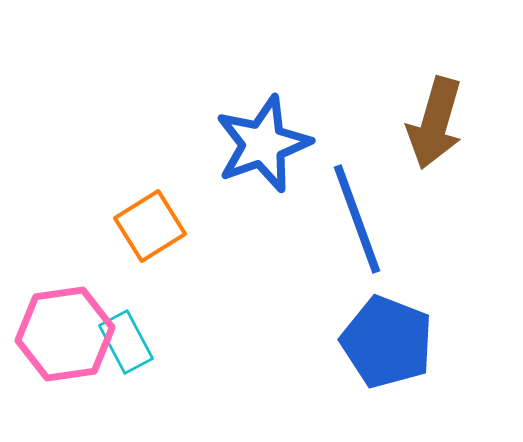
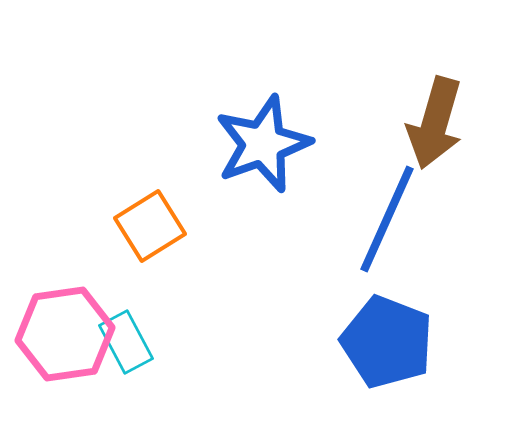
blue line: moved 30 px right; rotated 44 degrees clockwise
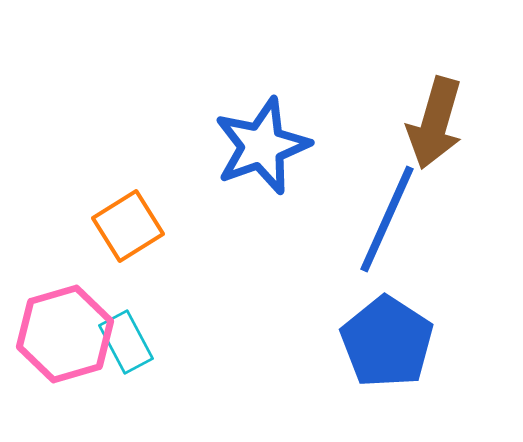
blue star: moved 1 px left, 2 px down
orange square: moved 22 px left
pink hexagon: rotated 8 degrees counterclockwise
blue pentagon: rotated 12 degrees clockwise
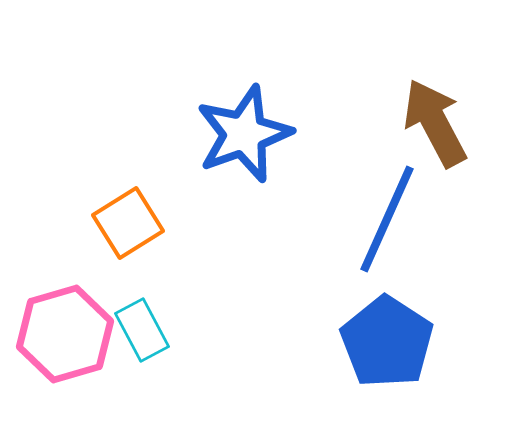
brown arrow: rotated 136 degrees clockwise
blue star: moved 18 px left, 12 px up
orange square: moved 3 px up
cyan rectangle: moved 16 px right, 12 px up
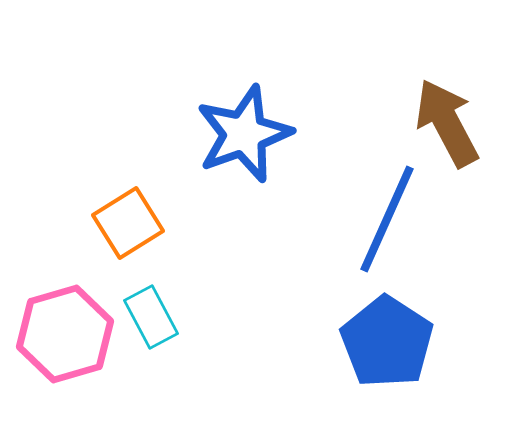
brown arrow: moved 12 px right
cyan rectangle: moved 9 px right, 13 px up
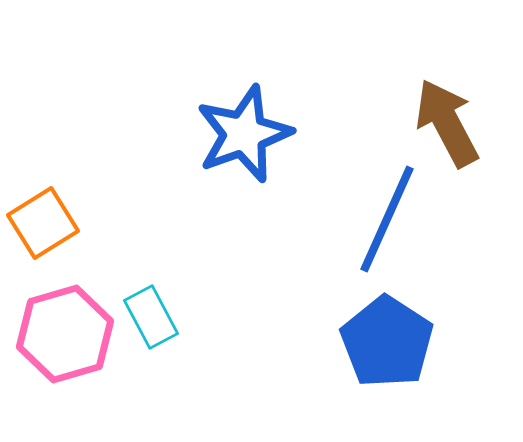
orange square: moved 85 px left
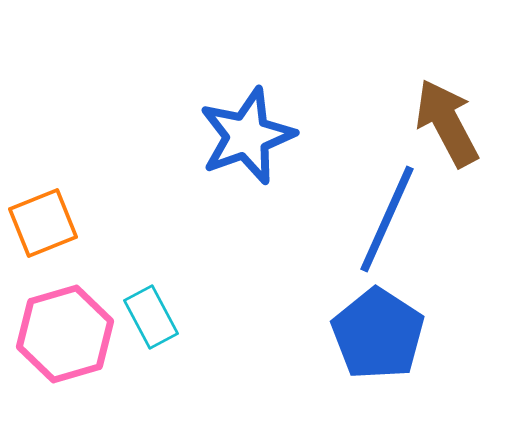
blue star: moved 3 px right, 2 px down
orange square: rotated 10 degrees clockwise
blue pentagon: moved 9 px left, 8 px up
